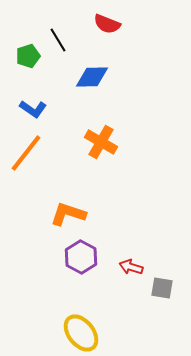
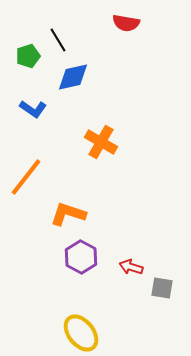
red semicircle: moved 19 px right, 1 px up; rotated 12 degrees counterclockwise
blue diamond: moved 19 px left; rotated 12 degrees counterclockwise
orange line: moved 24 px down
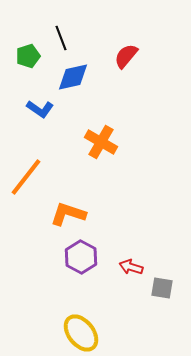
red semicircle: moved 33 px down; rotated 120 degrees clockwise
black line: moved 3 px right, 2 px up; rotated 10 degrees clockwise
blue L-shape: moved 7 px right
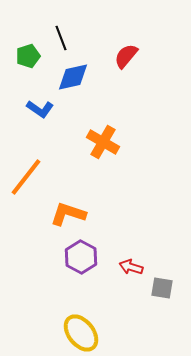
orange cross: moved 2 px right
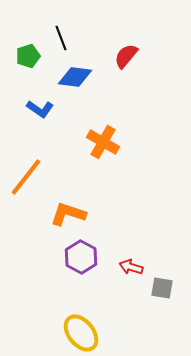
blue diamond: moved 2 px right; rotated 20 degrees clockwise
